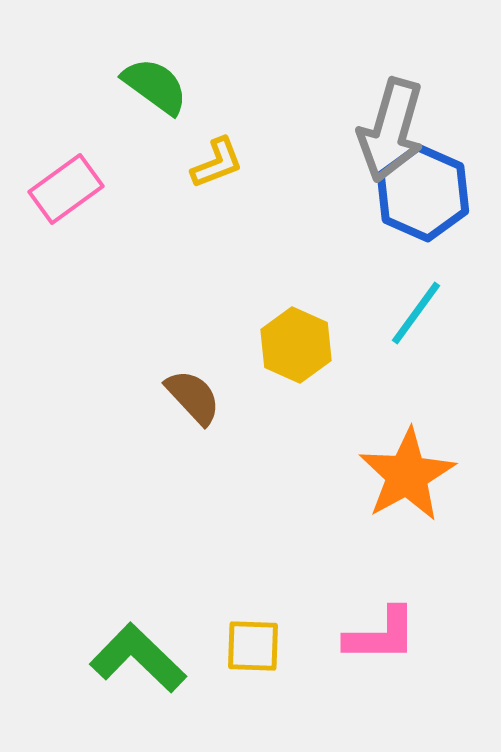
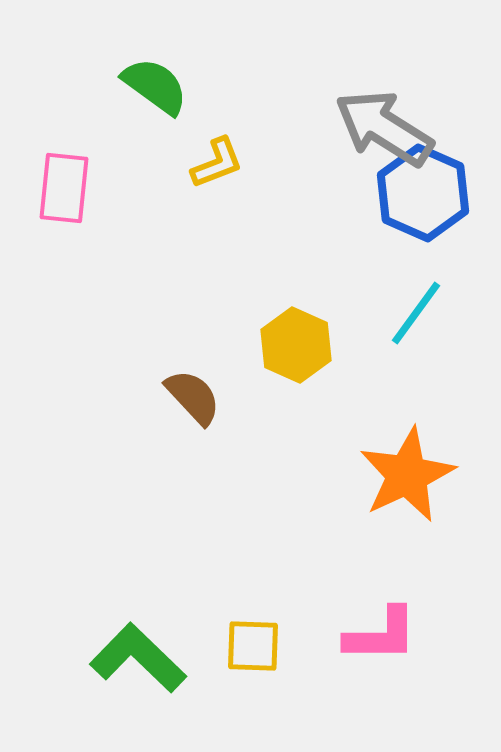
gray arrow: moved 7 px left, 2 px up; rotated 106 degrees clockwise
pink rectangle: moved 2 px left, 1 px up; rotated 48 degrees counterclockwise
orange star: rotated 4 degrees clockwise
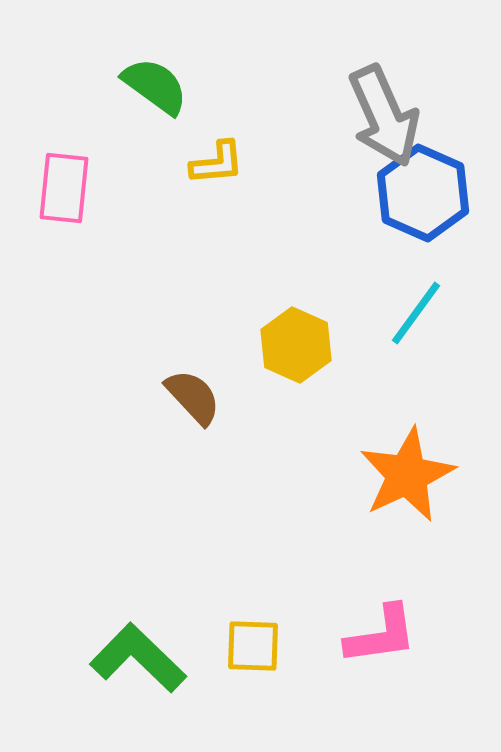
gray arrow: moved 12 px up; rotated 146 degrees counterclockwise
yellow L-shape: rotated 16 degrees clockwise
pink L-shape: rotated 8 degrees counterclockwise
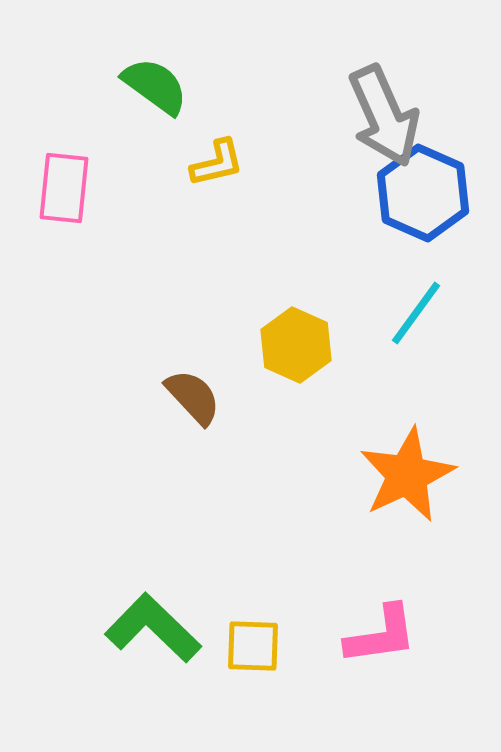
yellow L-shape: rotated 8 degrees counterclockwise
green L-shape: moved 15 px right, 30 px up
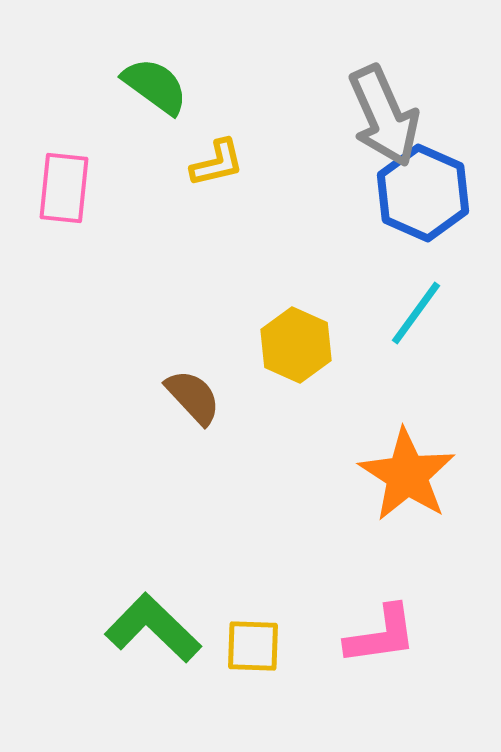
orange star: rotated 14 degrees counterclockwise
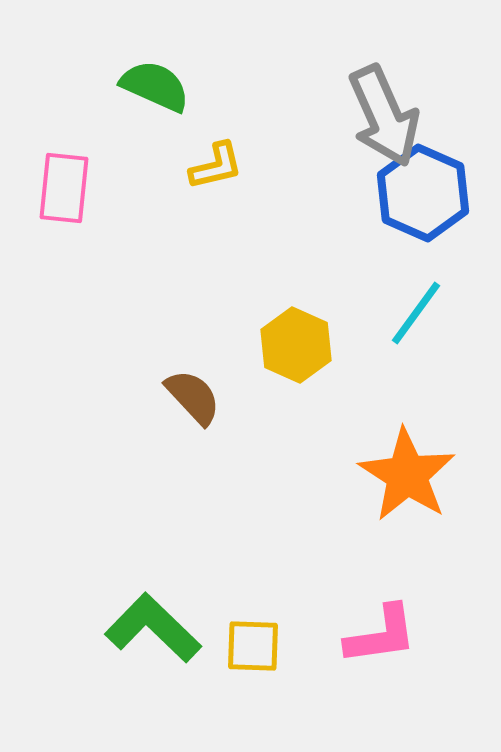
green semicircle: rotated 12 degrees counterclockwise
yellow L-shape: moved 1 px left, 3 px down
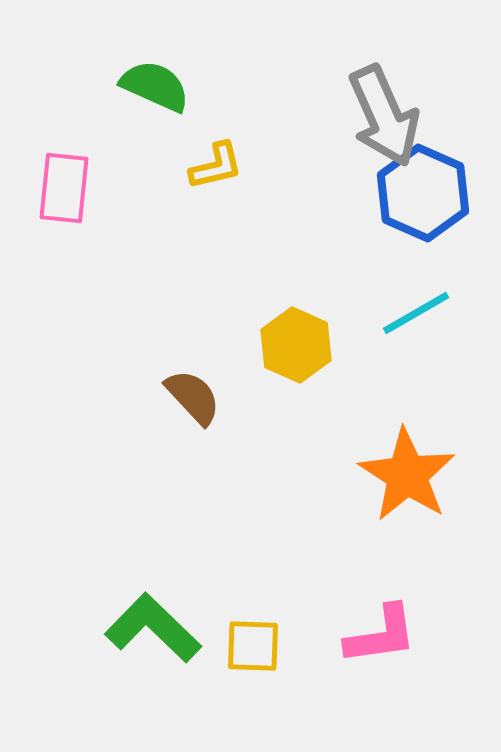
cyan line: rotated 24 degrees clockwise
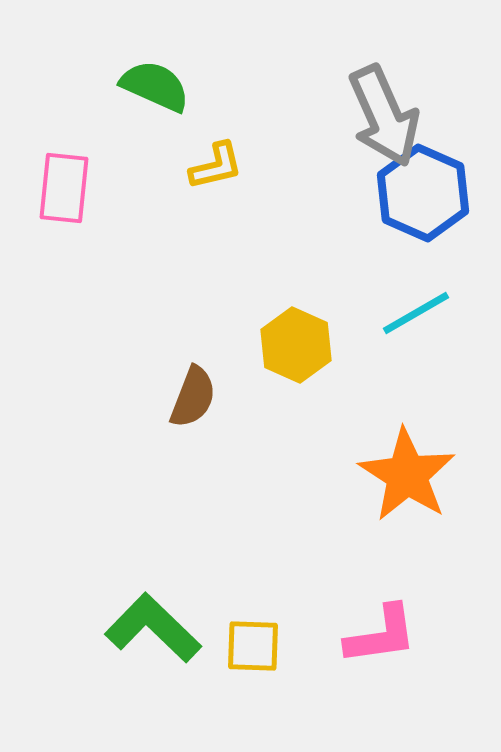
brown semicircle: rotated 64 degrees clockwise
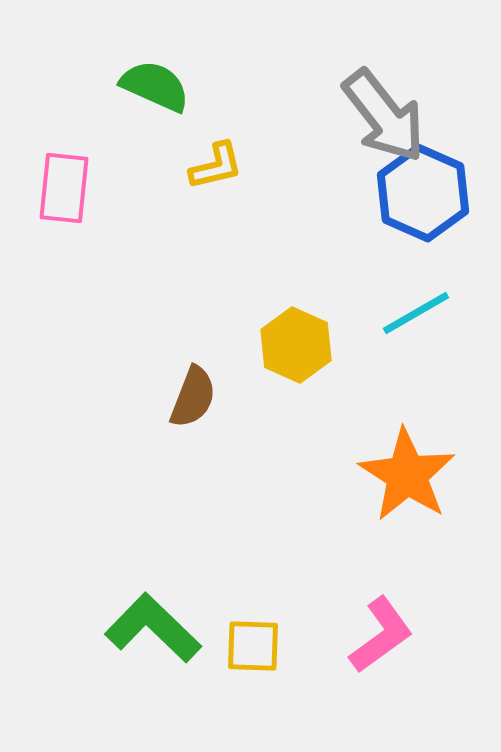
gray arrow: rotated 14 degrees counterclockwise
pink L-shape: rotated 28 degrees counterclockwise
